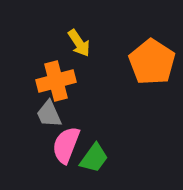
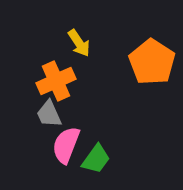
orange cross: rotated 9 degrees counterclockwise
green trapezoid: moved 2 px right, 1 px down
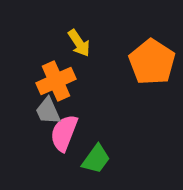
gray trapezoid: moved 1 px left, 3 px up
pink semicircle: moved 2 px left, 12 px up
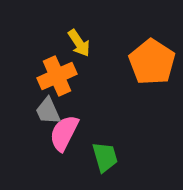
orange cross: moved 1 px right, 5 px up
pink semicircle: rotated 6 degrees clockwise
green trapezoid: moved 9 px right, 2 px up; rotated 52 degrees counterclockwise
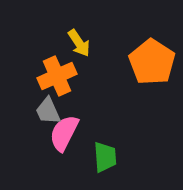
green trapezoid: rotated 12 degrees clockwise
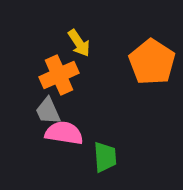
orange cross: moved 2 px right, 1 px up
pink semicircle: rotated 72 degrees clockwise
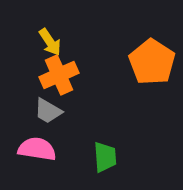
yellow arrow: moved 29 px left, 1 px up
gray trapezoid: rotated 36 degrees counterclockwise
pink semicircle: moved 27 px left, 16 px down
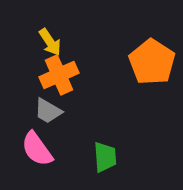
pink semicircle: rotated 135 degrees counterclockwise
